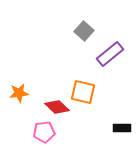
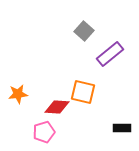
orange star: moved 1 px left, 1 px down
red diamond: rotated 40 degrees counterclockwise
pink pentagon: rotated 10 degrees counterclockwise
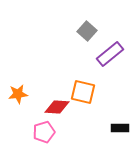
gray square: moved 3 px right
black rectangle: moved 2 px left
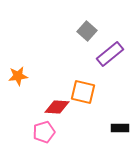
orange star: moved 18 px up
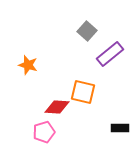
orange star: moved 10 px right, 11 px up; rotated 24 degrees clockwise
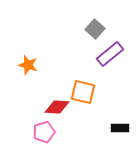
gray square: moved 8 px right, 2 px up
